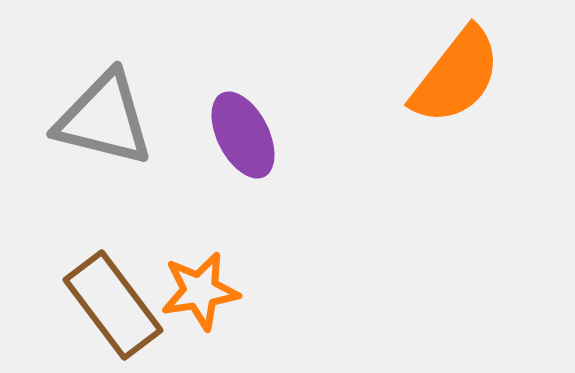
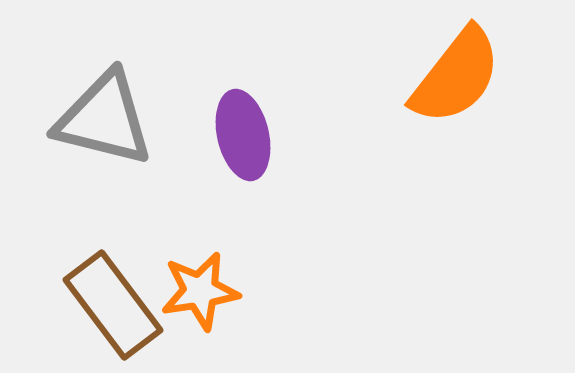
purple ellipse: rotated 14 degrees clockwise
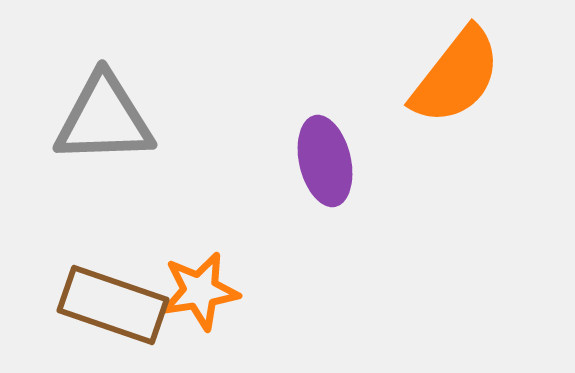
gray triangle: rotated 16 degrees counterclockwise
purple ellipse: moved 82 px right, 26 px down
brown rectangle: rotated 34 degrees counterclockwise
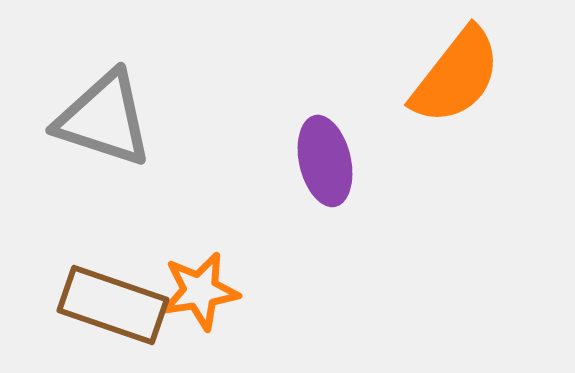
gray triangle: rotated 20 degrees clockwise
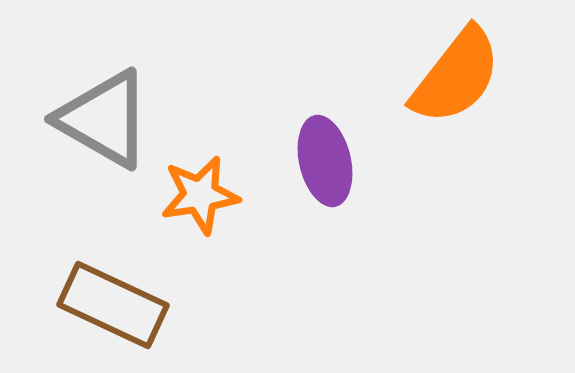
gray triangle: rotated 12 degrees clockwise
orange star: moved 96 px up
brown rectangle: rotated 6 degrees clockwise
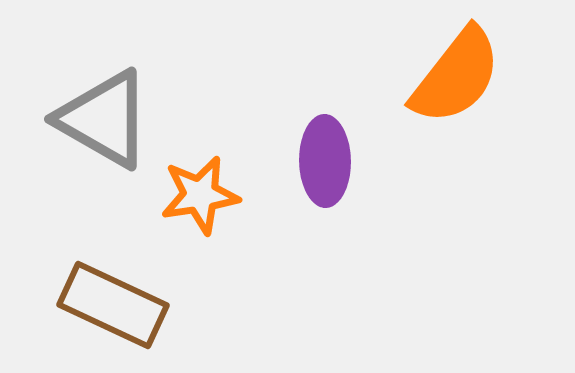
purple ellipse: rotated 12 degrees clockwise
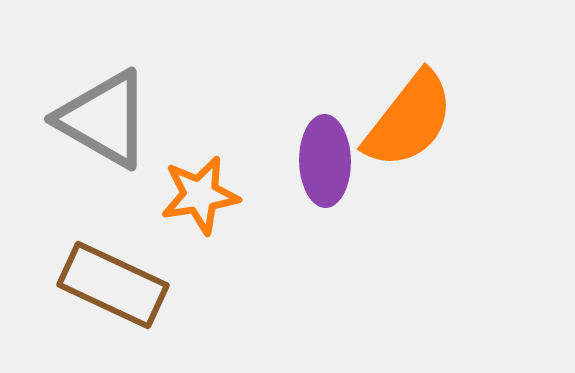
orange semicircle: moved 47 px left, 44 px down
brown rectangle: moved 20 px up
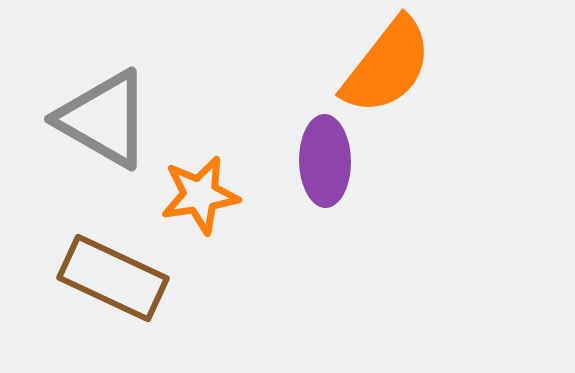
orange semicircle: moved 22 px left, 54 px up
brown rectangle: moved 7 px up
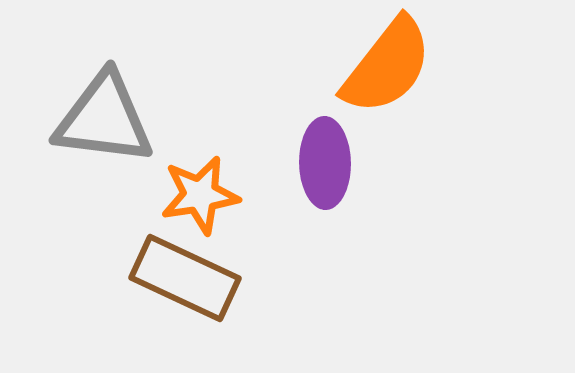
gray triangle: rotated 23 degrees counterclockwise
purple ellipse: moved 2 px down
brown rectangle: moved 72 px right
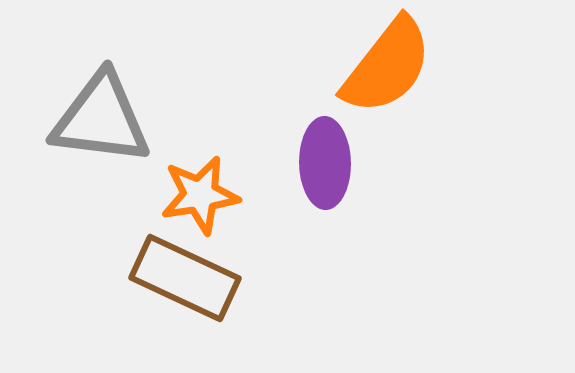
gray triangle: moved 3 px left
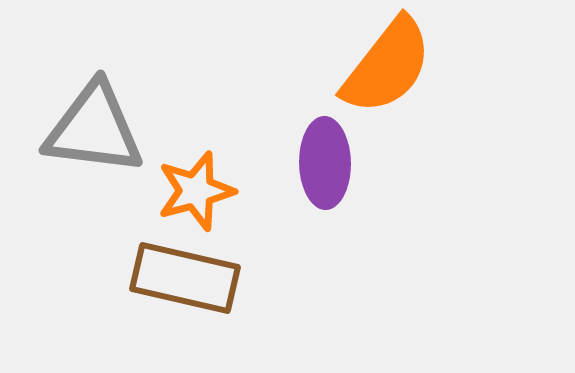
gray triangle: moved 7 px left, 10 px down
orange star: moved 4 px left, 4 px up; rotated 6 degrees counterclockwise
brown rectangle: rotated 12 degrees counterclockwise
